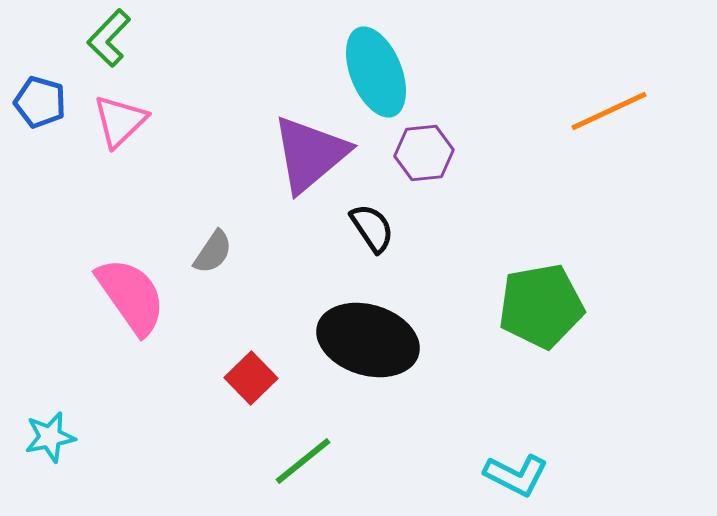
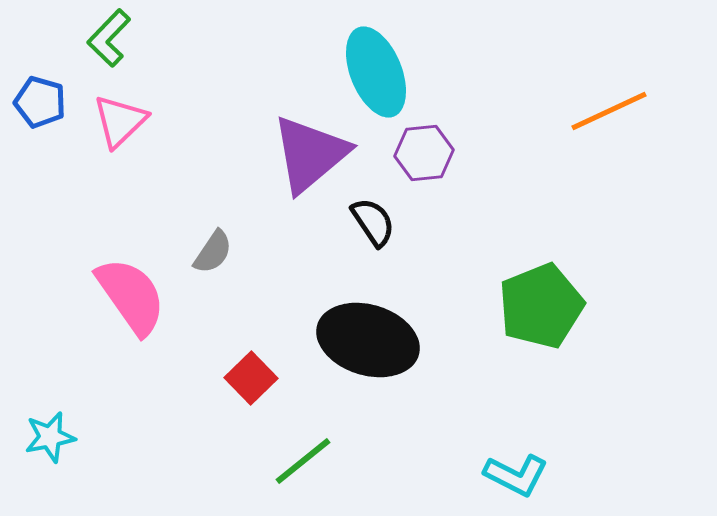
black semicircle: moved 1 px right, 6 px up
green pentagon: rotated 12 degrees counterclockwise
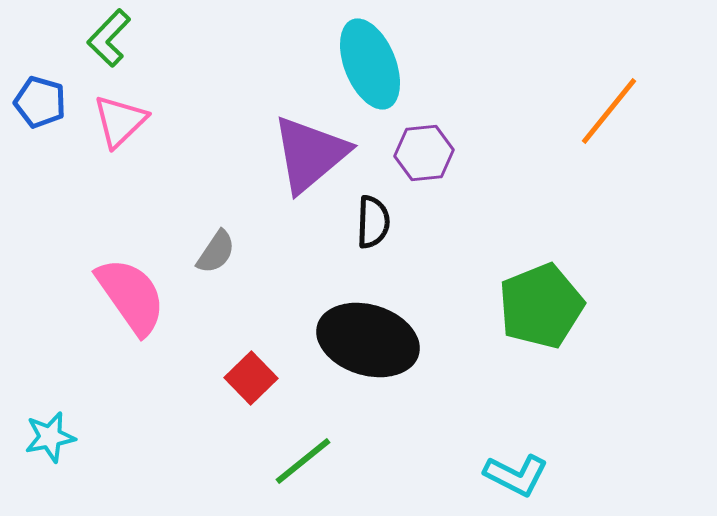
cyan ellipse: moved 6 px left, 8 px up
orange line: rotated 26 degrees counterclockwise
black semicircle: rotated 36 degrees clockwise
gray semicircle: moved 3 px right
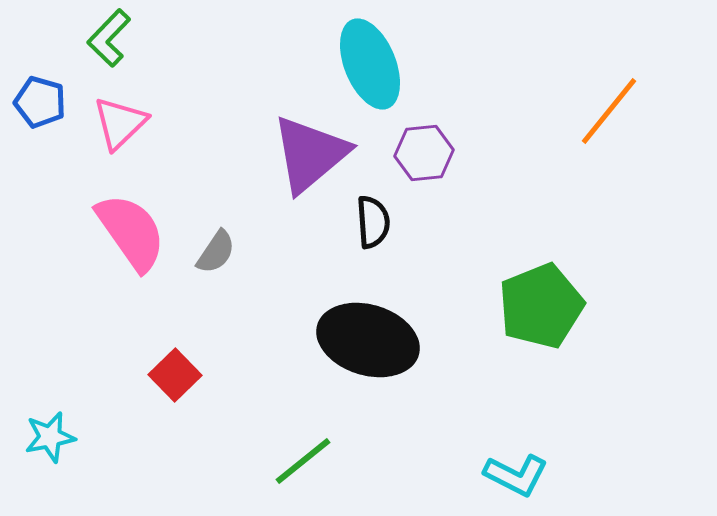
pink triangle: moved 2 px down
black semicircle: rotated 6 degrees counterclockwise
pink semicircle: moved 64 px up
red square: moved 76 px left, 3 px up
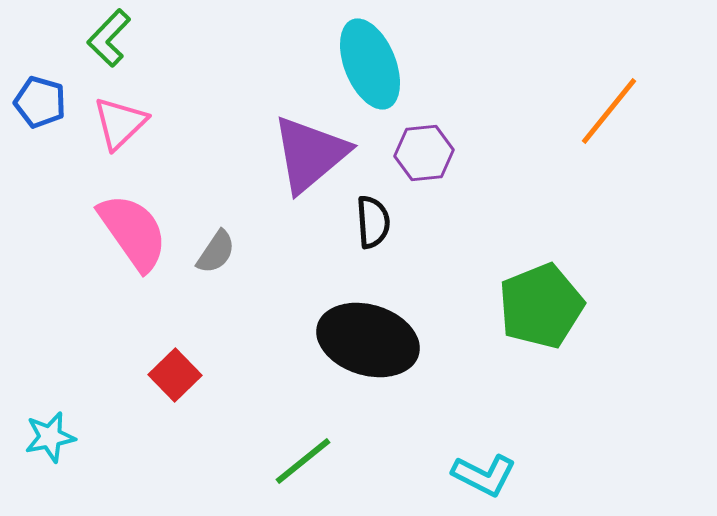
pink semicircle: moved 2 px right
cyan L-shape: moved 32 px left
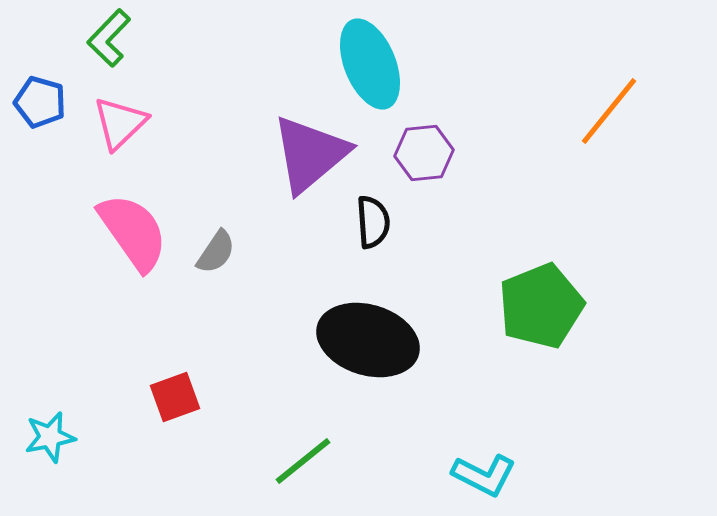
red square: moved 22 px down; rotated 24 degrees clockwise
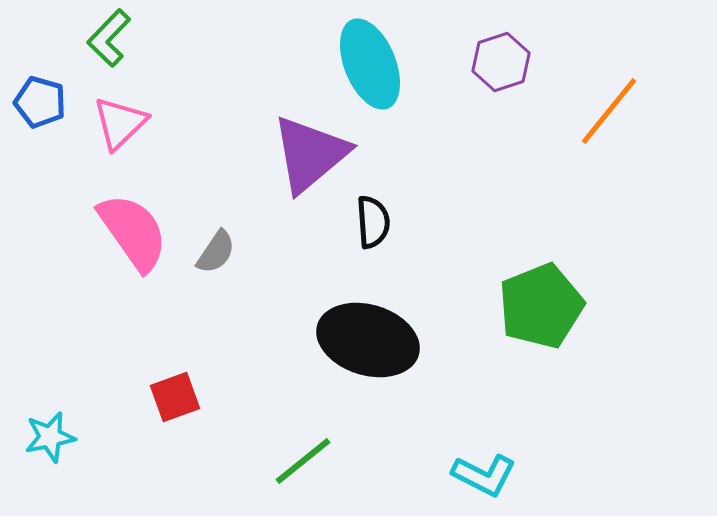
purple hexagon: moved 77 px right, 91 px up; rotated 12 degrees counterclockwise
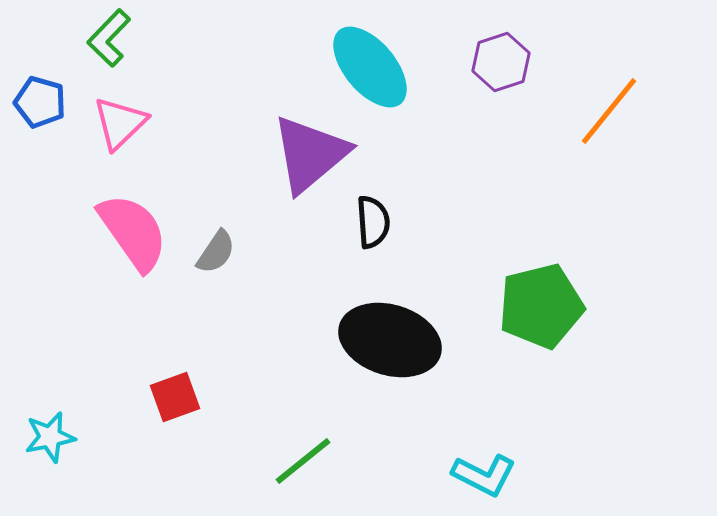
cyan ellipse: moved 3 px down; rotated 18 degrees counterclockwise
green pentagon: rotated 8 degrees clockwise
black ellipse: moved 22 px right
